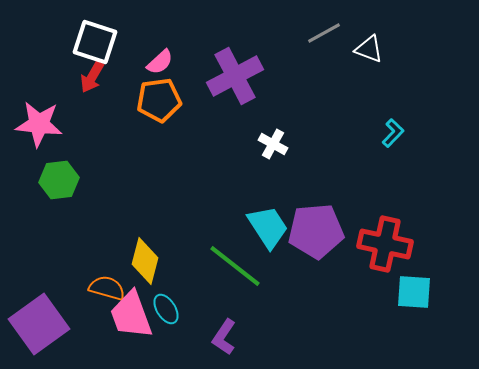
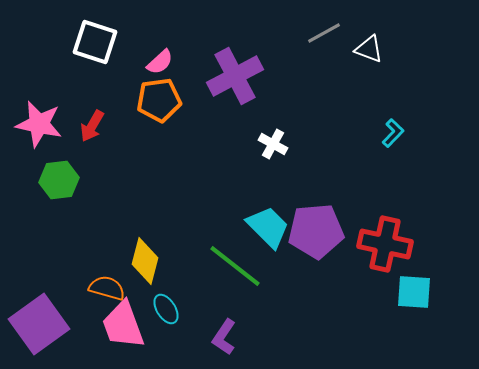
red arrow: moved 49 px down
pink star: rotated 6 degrees clockwise
cyan trapezoid: rotated 12 degrees counterclockwise
pink trapezoid: moved 8 px left, 10 px down
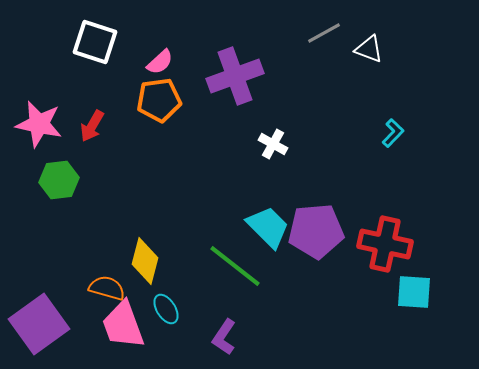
purple cross: rotated 8 degrees clockwise
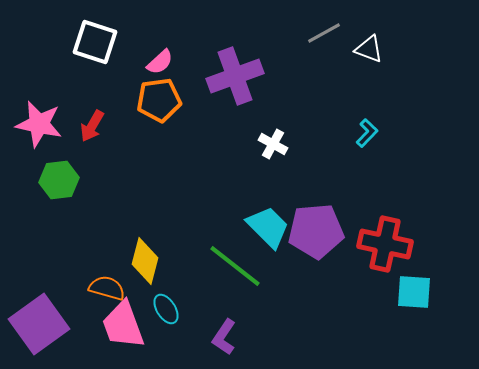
cyan L-shape: moved 26 px left
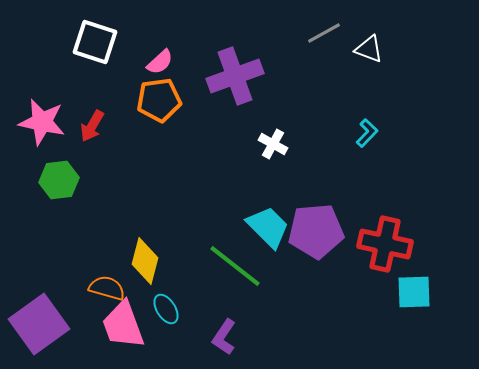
pink star: moved 3 px right, 2 px up
cyan square: rotated 6 degrees counterclockwise
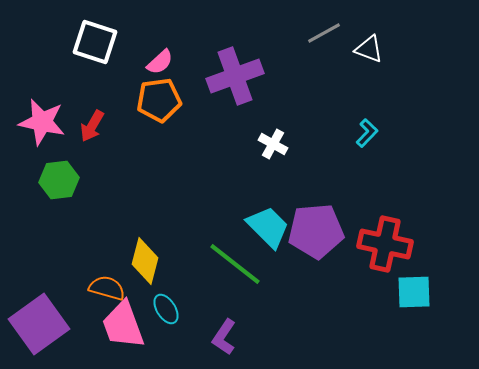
green line: moved 2 px up
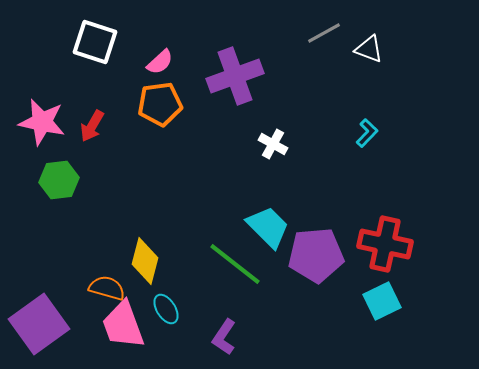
orange pentagon: moved 1 px right, 4 px down
purple pentagon: moved 24 px down
cyan square: moved 32 px left, 9 px down; rotated 24 degrees counterclockwise
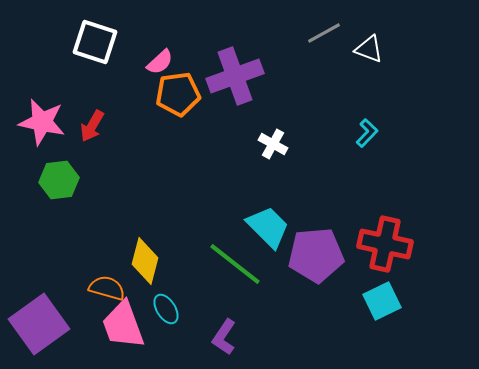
orange pentagon: moved 18 px right, 10 px up
